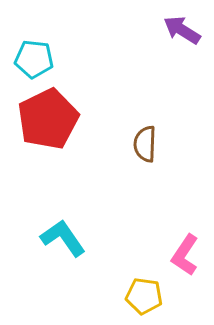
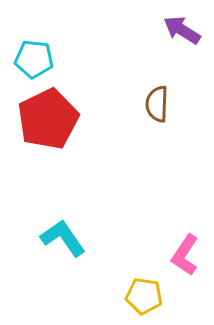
brown semicircle: moved 12 px right, 40 px up
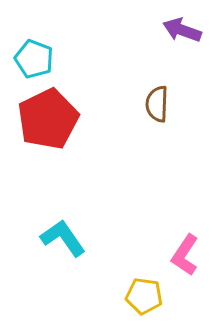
purple arrow: rotated 12 degrees counterclockwise
cyan pentagon: rotated 15 degrees clockwise
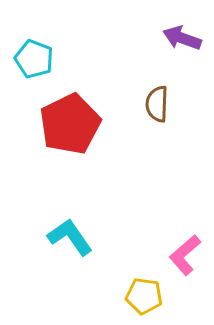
purple arrow: moved 8 px down
red pentagon: moved 22 px right, 5 px down
cyan L-shape: moved 7 px right, 1 px up
pink L-shape: rotated 15 degrees clockwise
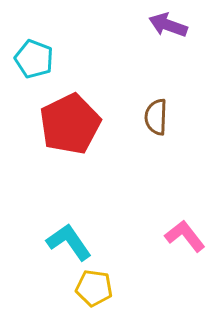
purple arrow: moved 14 px left, 13 px up
brown semicircle: moved 1 px left, 13 px down
cyan L-shape: moved 1 px left, 5 px down
pink L-shape: moved 19 px up; rotated 93 degrees clockwise
yellow pentagon: moved 50 px left, 8 px up
